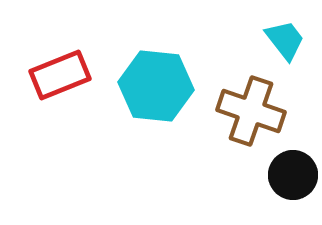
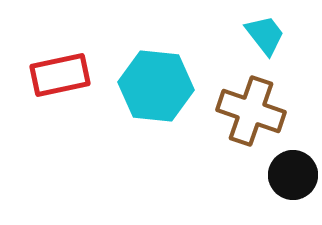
cyan trapezoid: moved 20 px left, 5 px up
red rectangle: rotated 10 degrees clockwise
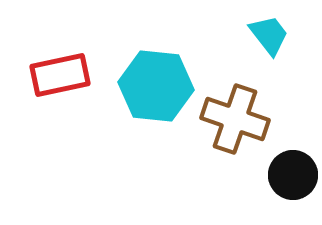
cyan trapezoid: moved 4 px right
brown cross: moved 16 px left, 8 px down
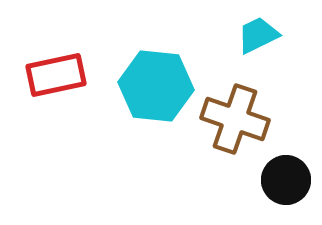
cyan trapezoid: moved 11 px left; rotated 78 degrees counterclockwise
red rectangle: moved 4 px left
black circle: moved 7 px left, 5 px down
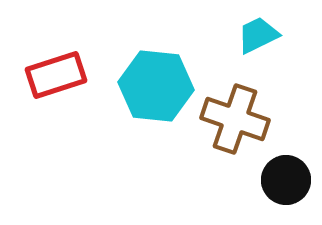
red rectangle: rotated 6 degrees counterclockwise
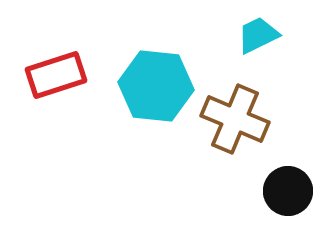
brown cross: rotated 4 degrees clockwise
black circle: moved 2 px right, 11 px down
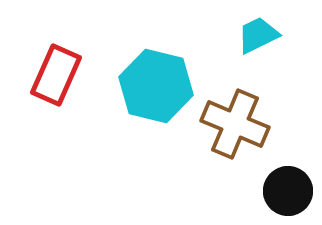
red rectangle: rotated 48 degrees counterclockwise
cyan hexagon: rotated 8 degrees clockwise
brown cross: moved 5 px down
